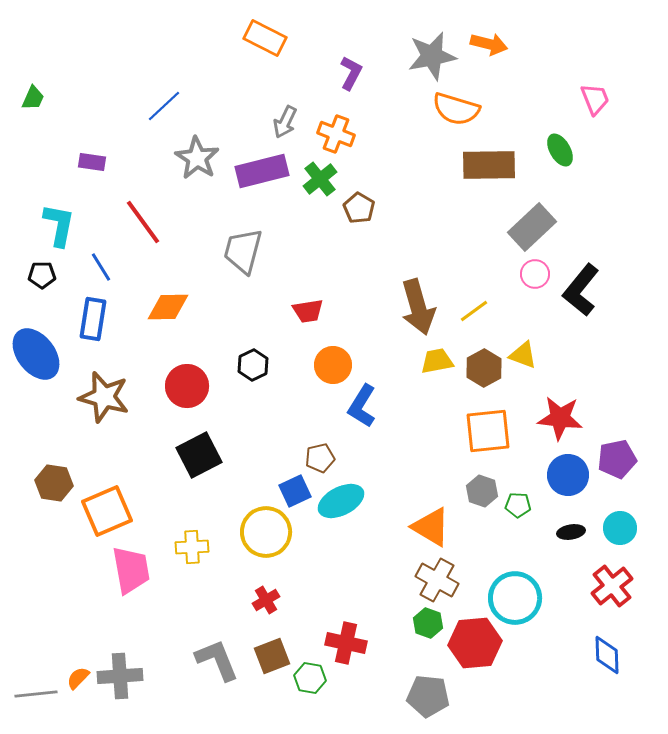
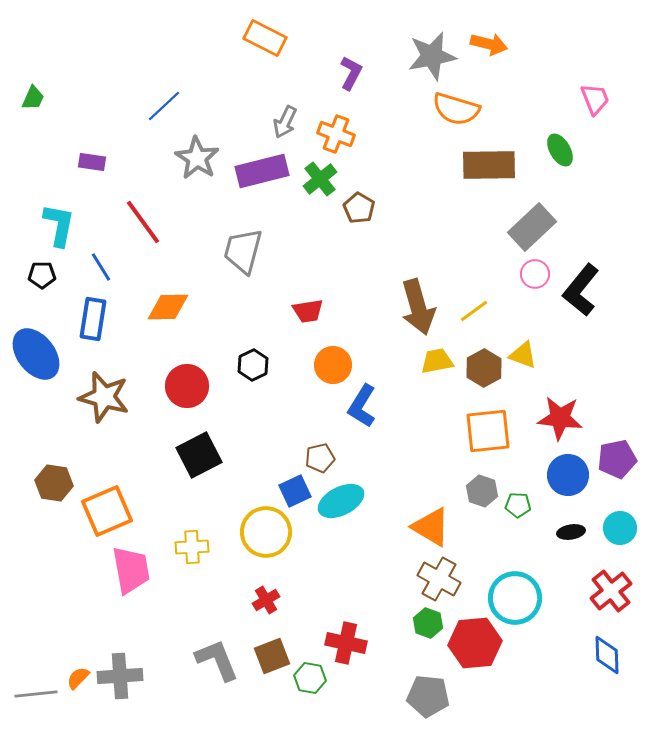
brown cross at (437, 580): moved 2 px right, 1 px up
red cross at (612, 586): moved 1 px left, 5 px down
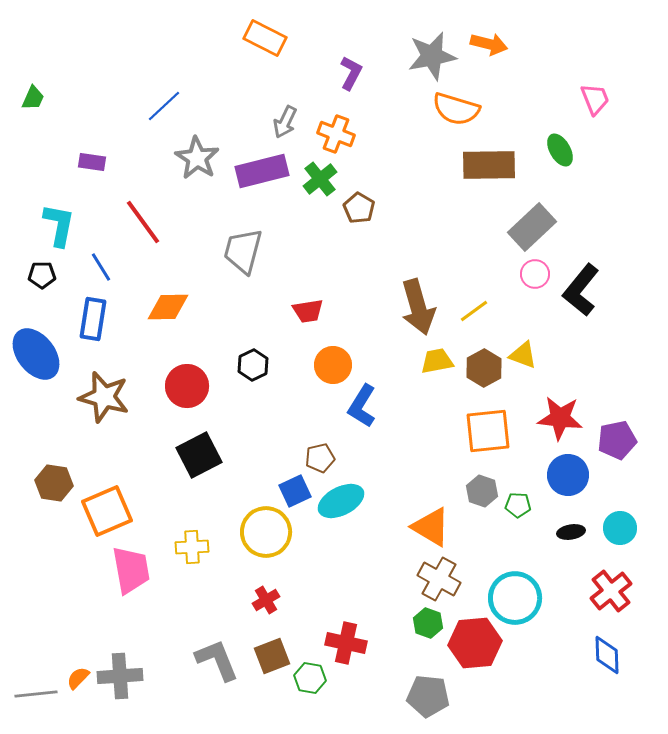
purple pentagon at (617, 459): moved 19 px up
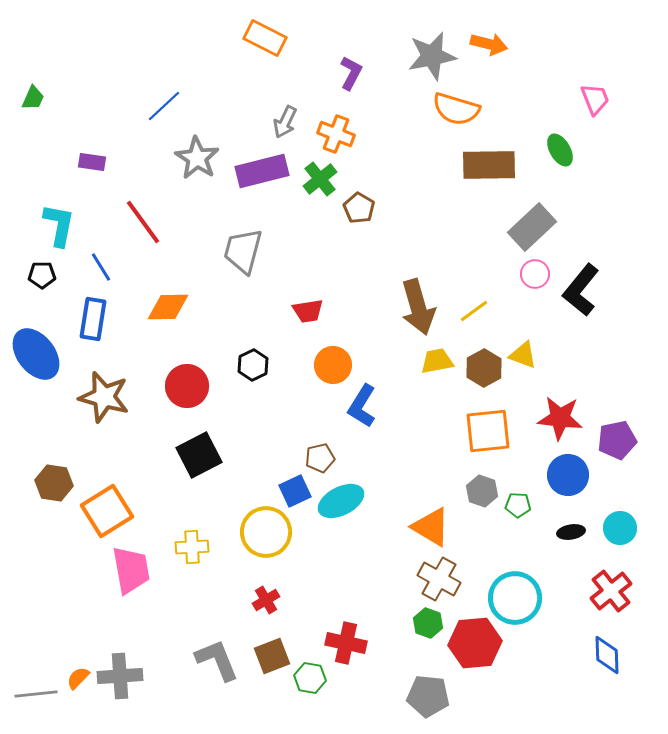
orange square at (107, 511): rotated 9 degrees counterclockwise
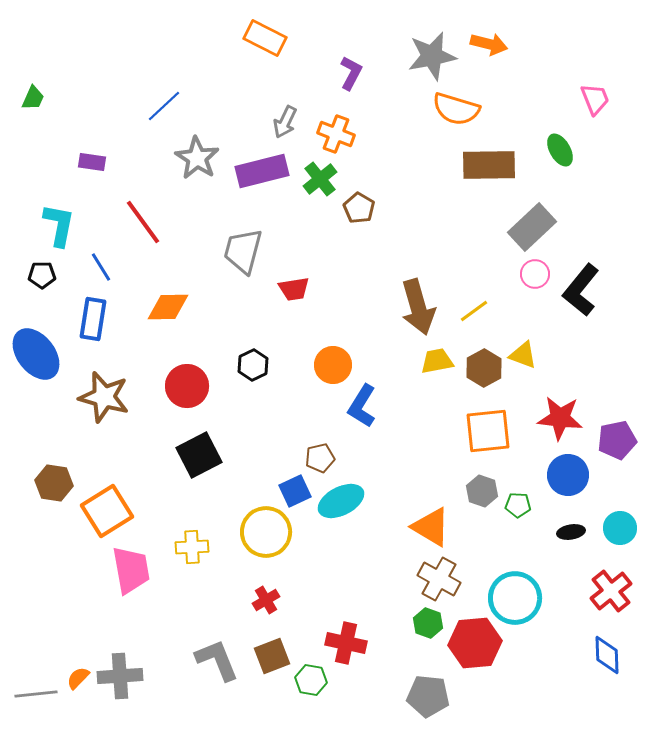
red trapezoid at (308, 311): moved 14 px left, 22 px up
green hexagon at (310, 678): moved 1 px right, 2 px down
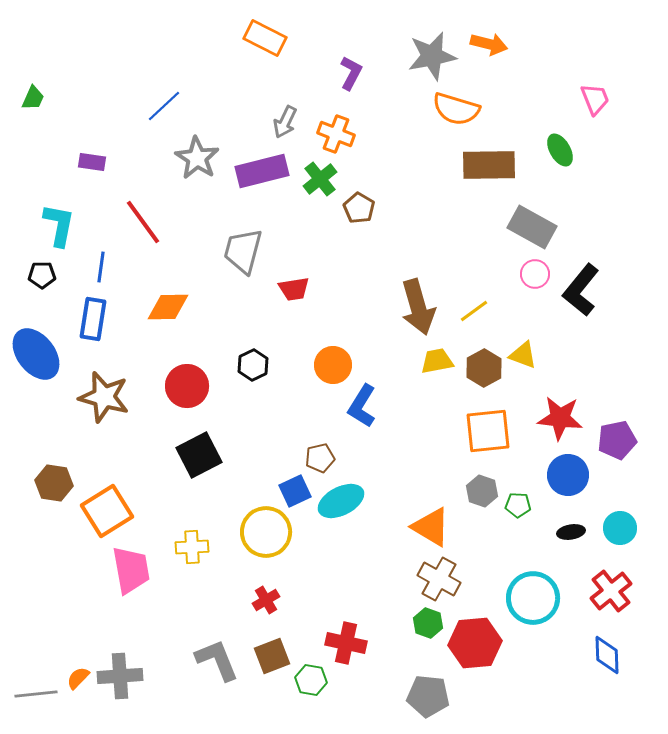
gray rectangle at (532, 227): rotated 72 degrees clockwise
blue line at (101, 267): rotated 40 degrees clockwise
cyan circle at (515, 598): moved 18 px right
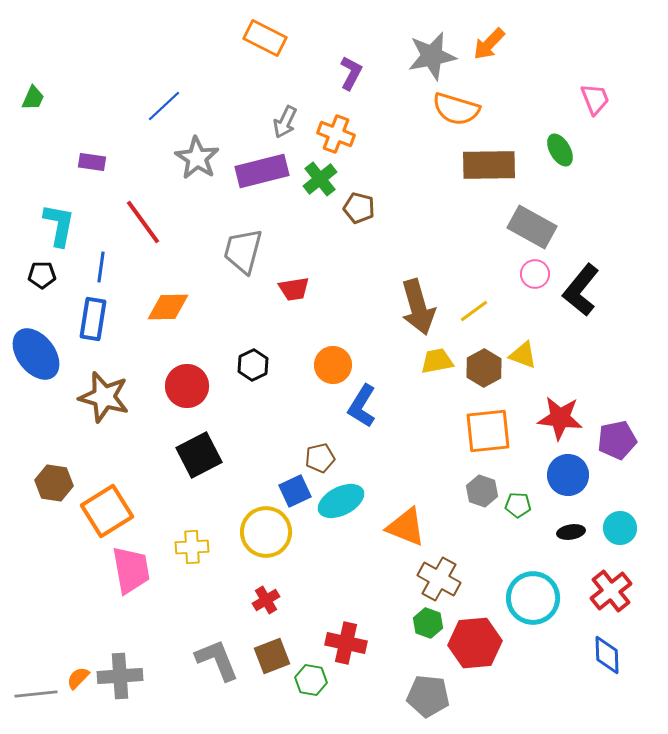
orange arrow at (489, 44): rotated 120 degrees clockwise
brown pentagon at (359, 208): rotated 16 degrees counterclockwise
orange triangle at (431, 527): moved 25 px left; rotated 9 degrees counterclockwise
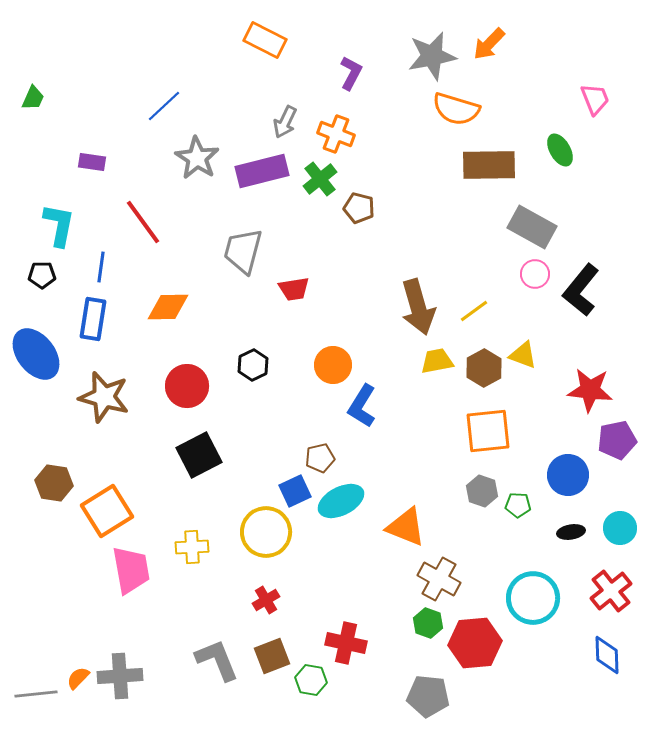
orange rectangle at (265, 38): moved 2 px down
red star at (560, 418): moved 30 px right, 28 px up
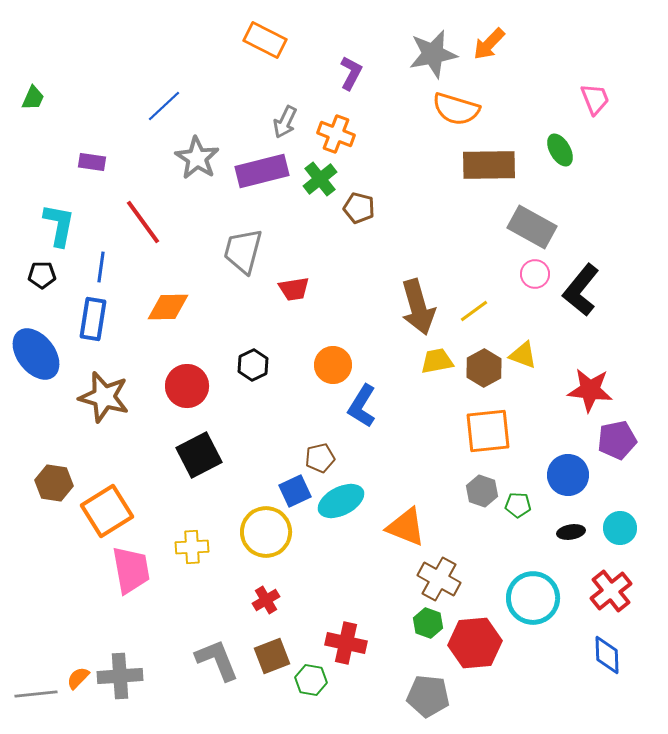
gray star at (432, 56): moved 1 px right, 2 px up
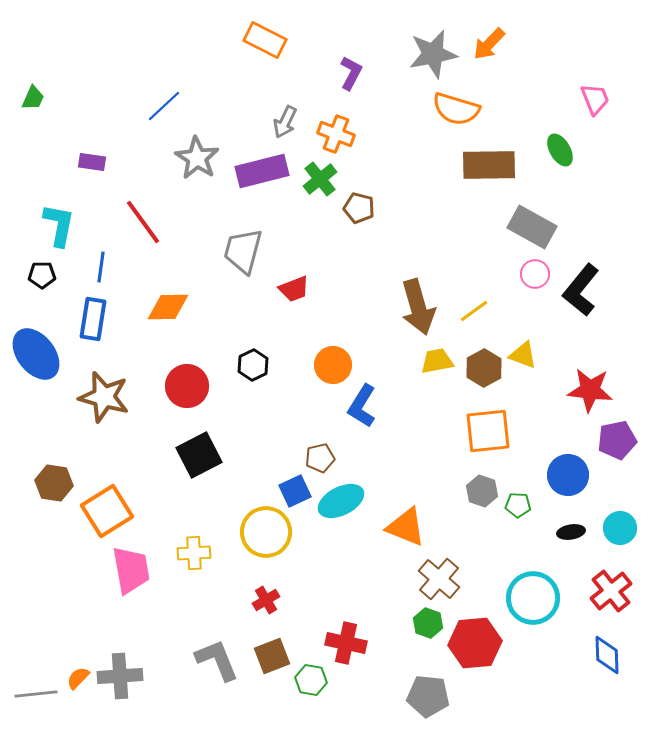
red trapezoid at (294, 289): rotated 12 degrees counterclockwise
yellow cross at (192, 547): moved 2 px right, 6 px down
brown cross at (439, 579): rotated 12 degrees clockwise
